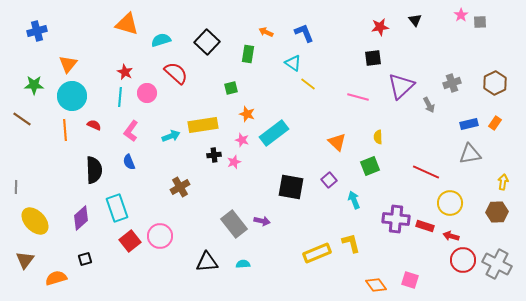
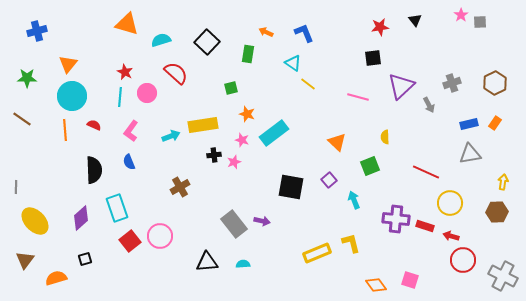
green star at (34, 85): moved 7 px left, 7 px up
yellow semicircle at (378, 137): moved 7 px right
gray cross at (497, 264): moved 6 px right, 12 px down
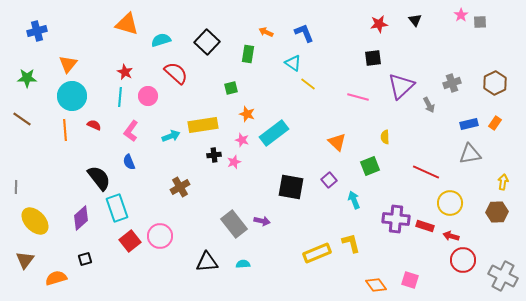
red star at (380, 27): moved 1 px left, 3 px up
pink circle at (147, 93): moved 1 px right, 3 px down
black semicircle at (94, 170): moved 5 px right, 8 px down; rotated 36 degrees counterclockwise
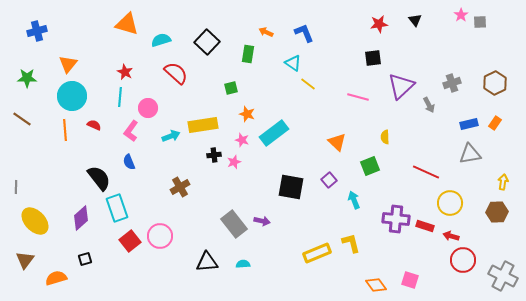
pink circle at (148, 96): moved 12 px down
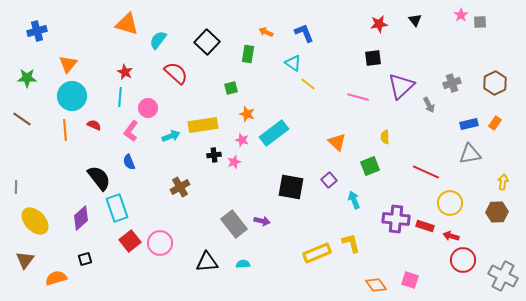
cyan semicircle at (161, 40): moved 3 px left; rotated 36 degrees counterclockwise
pink circle at (160, 236): moved 7 px down
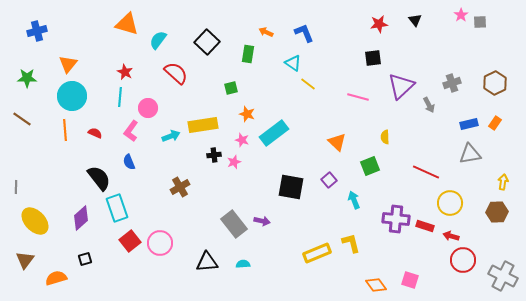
red semicircle at (94, 125): moved 1 px right, 8 px down
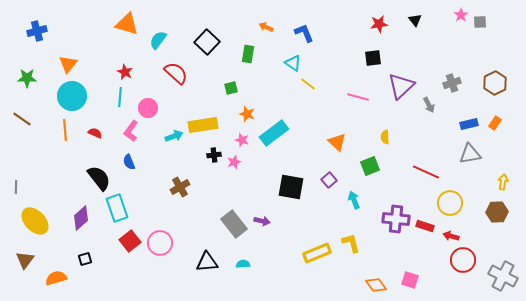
orange arrow at (266, 32): moved 5 px up
cyan arrow at (171, 136): moved 3 px right
